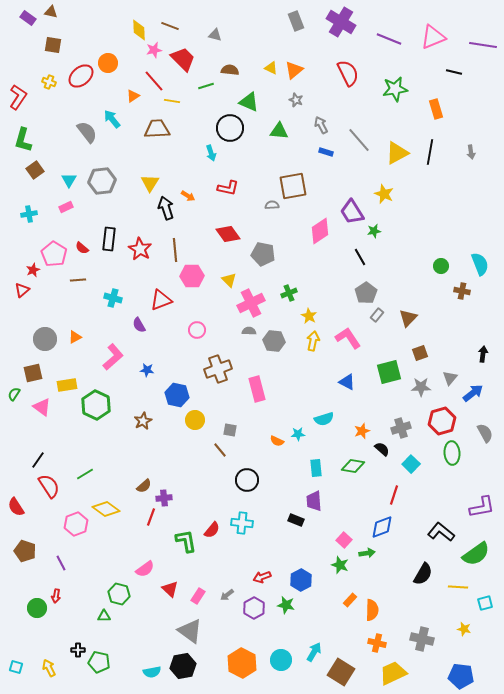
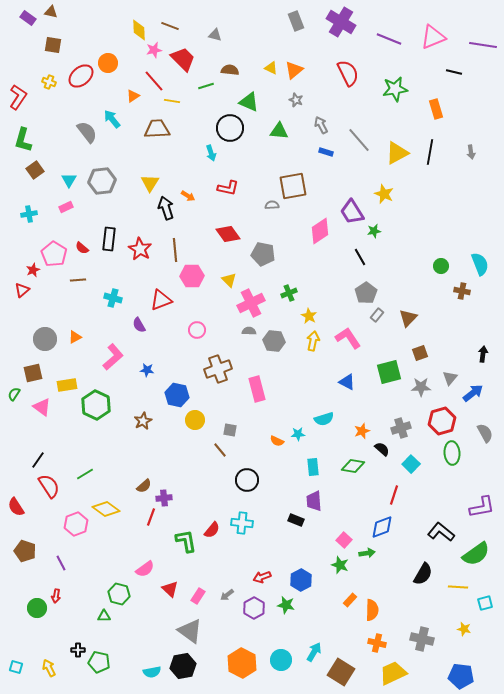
cyan rectangle at (316, 468): moved 3 px left, 1 px up
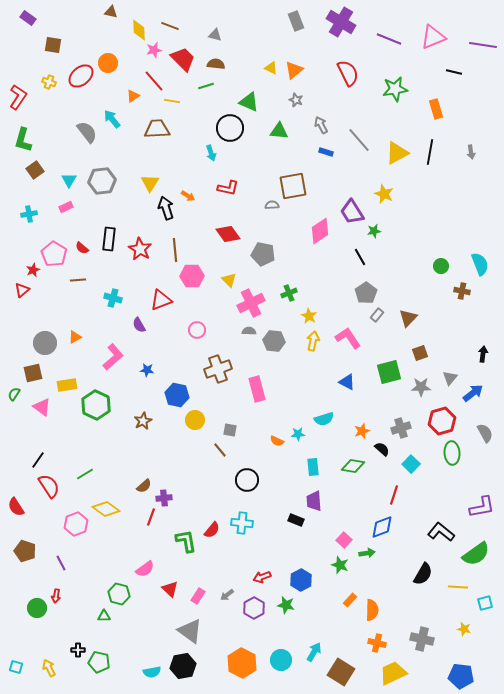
brown triangle at (51, 12): moved 60 px right
brown semicircle at (230, 70): moved 14 px left, 6 px up
gray circle at (45, 339): moved 4 px down
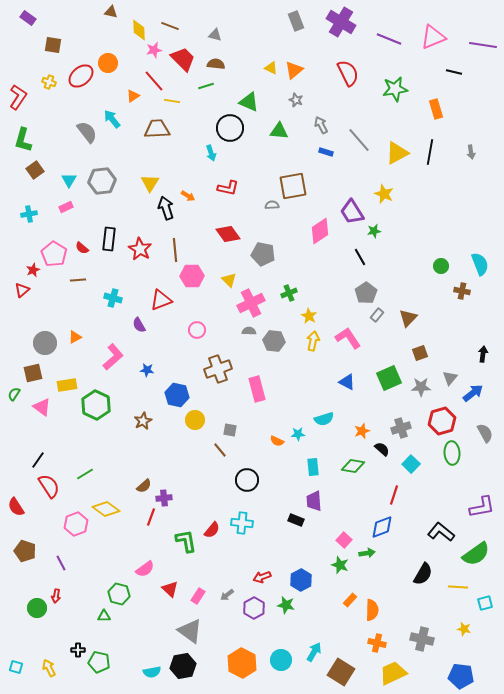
green square at (389, 372): moved 6 px down; rotated 10 degrees counterclockwise
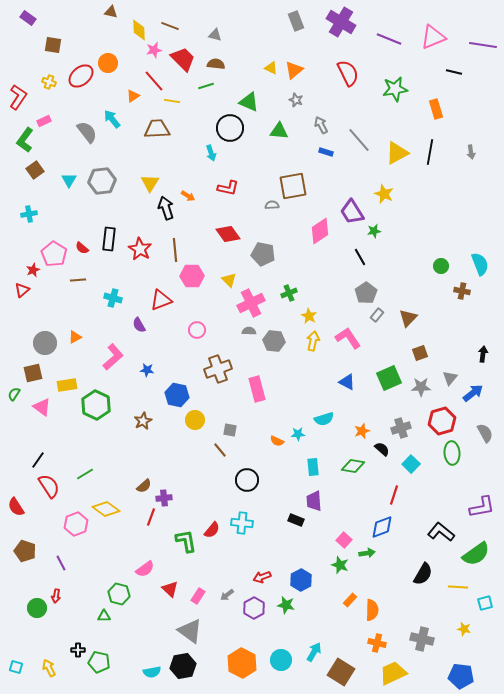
green L-shape at (23, 140): moved 2 px right; rotated 20 degrees clockwise
pink rectangle at (66, 207): moved 22 px left, 86 px up
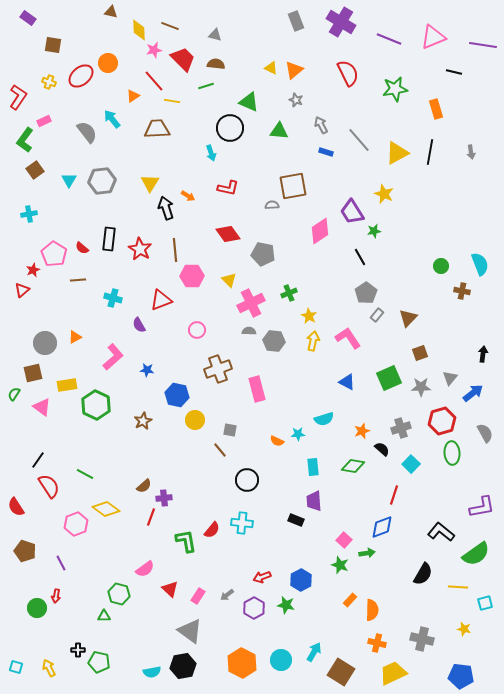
green line at (85, 474): rotated 60 degrees clockwise
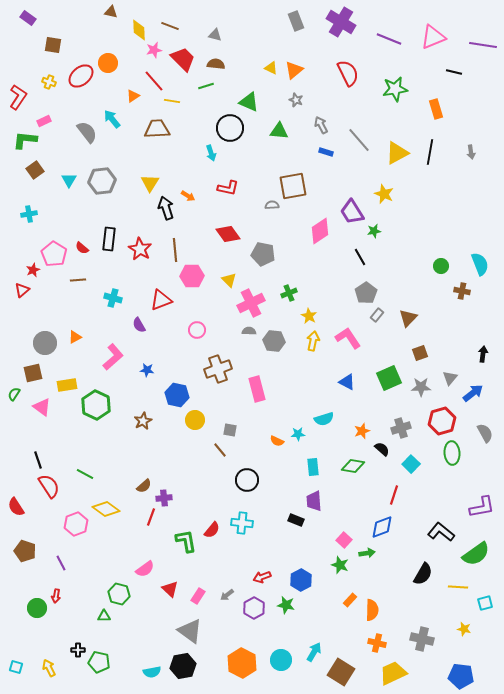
green L-shape at (25, 140): rotated 60 degrees clockwise
black line at (38, 460): rotated 54 degrees counterclockwise
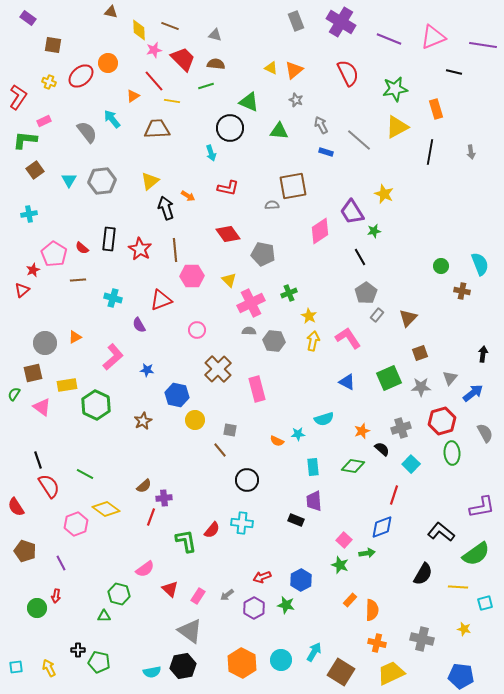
gray line at (359, 140): rotated 8 degrees counterclockwise
yellow triangle at (397, 153): moved 26 px up
yellow triangle at (150, 183): moved 2 px up; rotated 18 degrees clockwise
brown cross at (218, 369): rotated 24 degrees counterclockwise
cyan square at (16, 667): rotated 24 degrees counterclockwise
yellow trapezoid at (393, 673): moved 2 px left
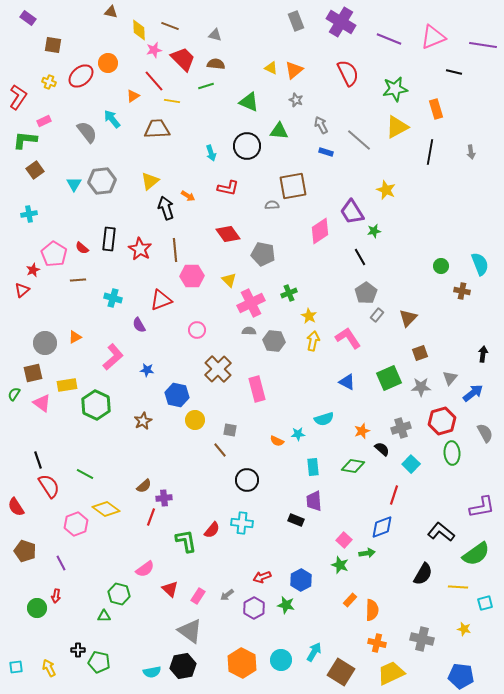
black circle at (230, 128): moved 17 px right, 18 px down
cyan triangle at (69, 180): moved 5 px right, 4 px down
yellow star at (384, 194): moved 2 px right, 4 px up
pink triangle at (42, 407): moved 4 px up
